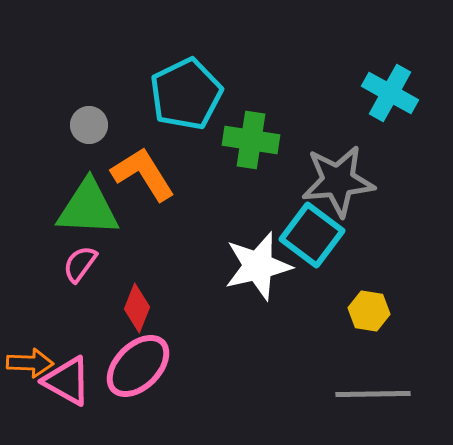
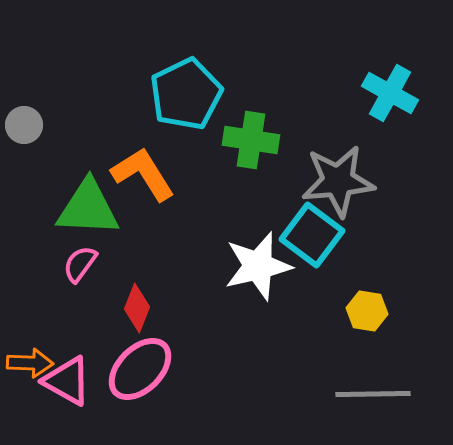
gray circle: moved 65 px left
yellow hexagon: moved 2 px left
pink ellipse: moved 2 px right, 3 px down
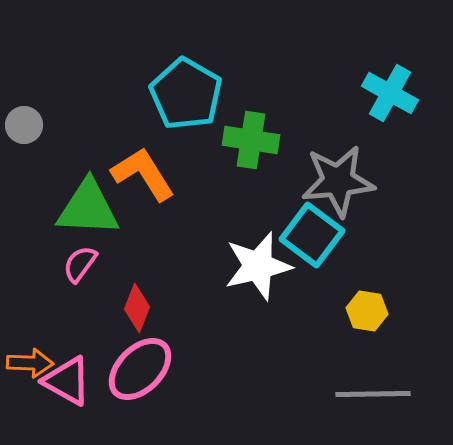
cyan pentagon: rotated 16 degrees counterclockwise
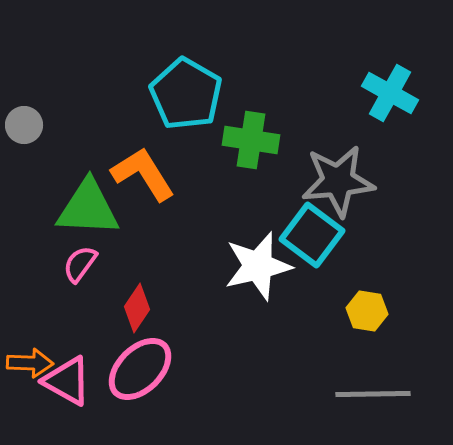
red diamond: rotated 12 degrees clockwise
